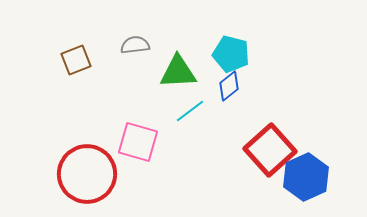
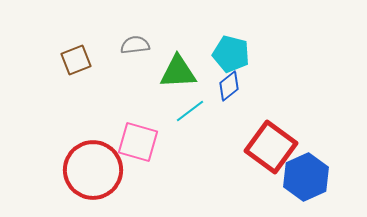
red square: moved 1 px right, 3 px up; rotated 12 degrees counterclockwise
red circle: moved 6 px right, 4 px up
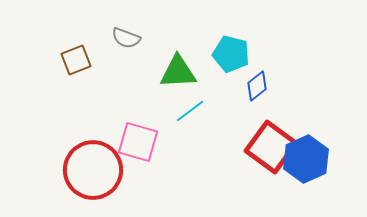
gray semicircle: moved 9 px left, 7 px up; rotated 152 degrees counterclockwise
blue diamond: moved 28 px right
blue hexagon: moved 18 px up
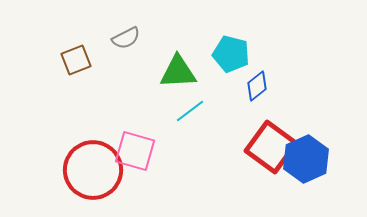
gray semicircle: rotated 48 degrees counterclockwise
pink square: moved 3 px left, 9 px down
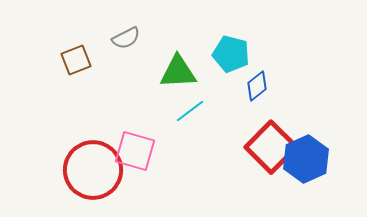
red square: rotated 9 degrees clockwise
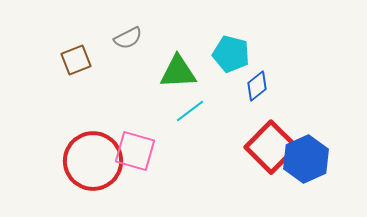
gray semicircle: moved 2 px right
red circle: moved 9 px up
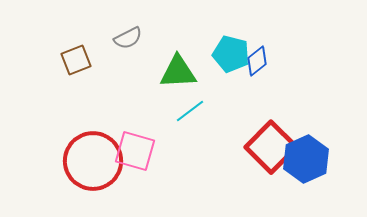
blue diamond: moved 25 px up
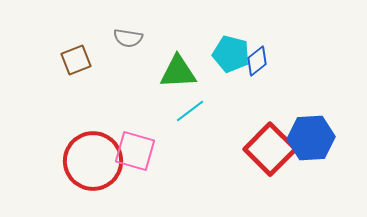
gray semicircle: rotated 36 degrees clockwise
red square: moved 1 px left, 2 px down
blue hexagon: moved 5 px right, 21 px up; rotated 21 degrees clockwise
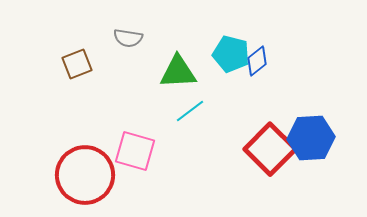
brown square: moved 1 px right, 4 px down
red circle: moved 8 px left, 14 px down
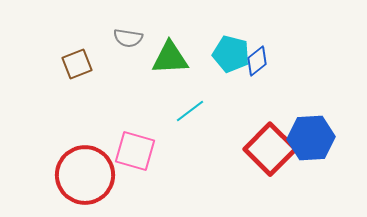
green triangle: moved 8 px left, 14 px up
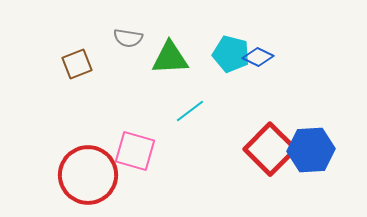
blue diamond: moved 1 px right, 4 px up; rotated 64 degrees clockwise
blue hexagon: moved 12 px down
red circle: moved 3 px right
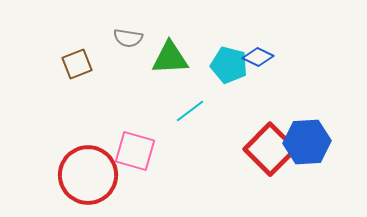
cyan pentagon: moved 2 px left, 11 px down
blue hexagon: moved 4 px left, 8 px up
